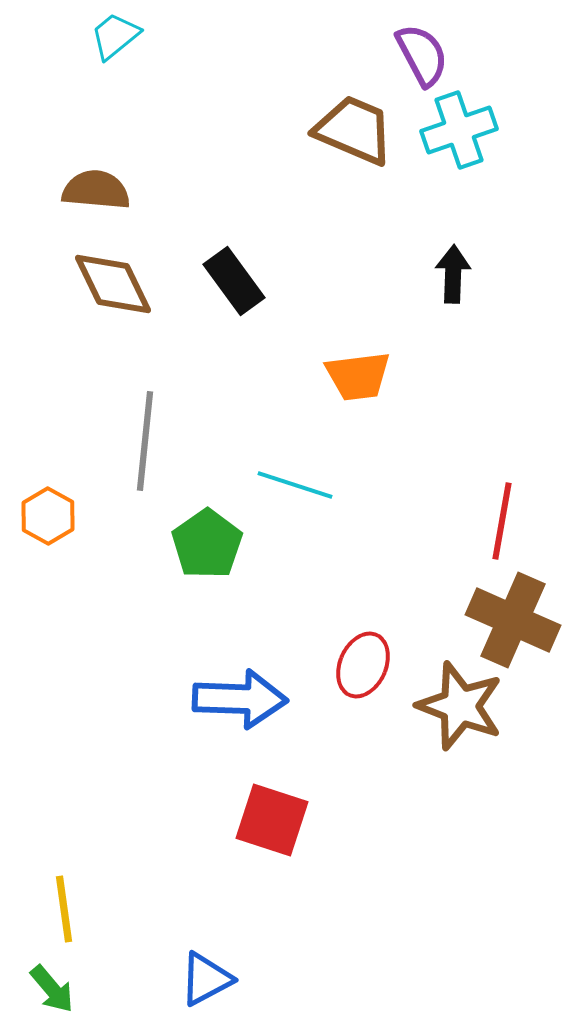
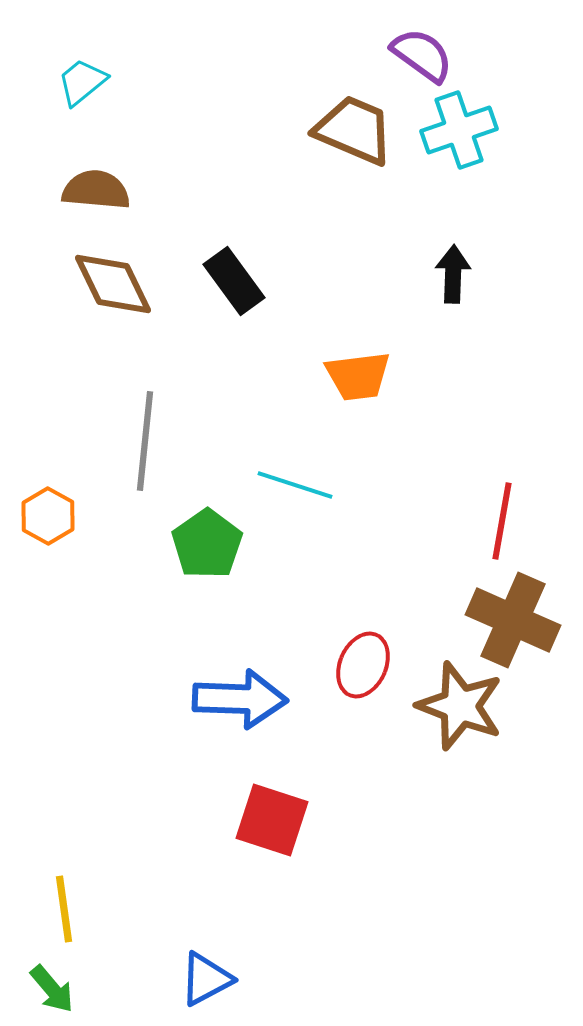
cyan trapezoid: moved 33 px left, 46 px down
purple semicircle: rotated 26 degrees counterclockwise
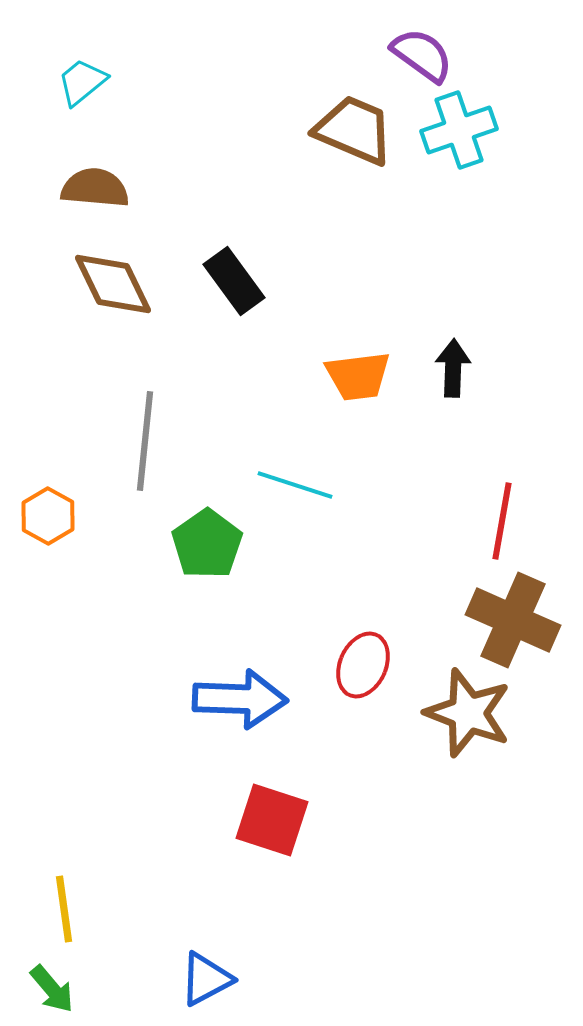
brown semicircle: moved 1 px left, 2 px up
black arrow: moved 94 px down
brown star: moved 8 px right, 7 px down
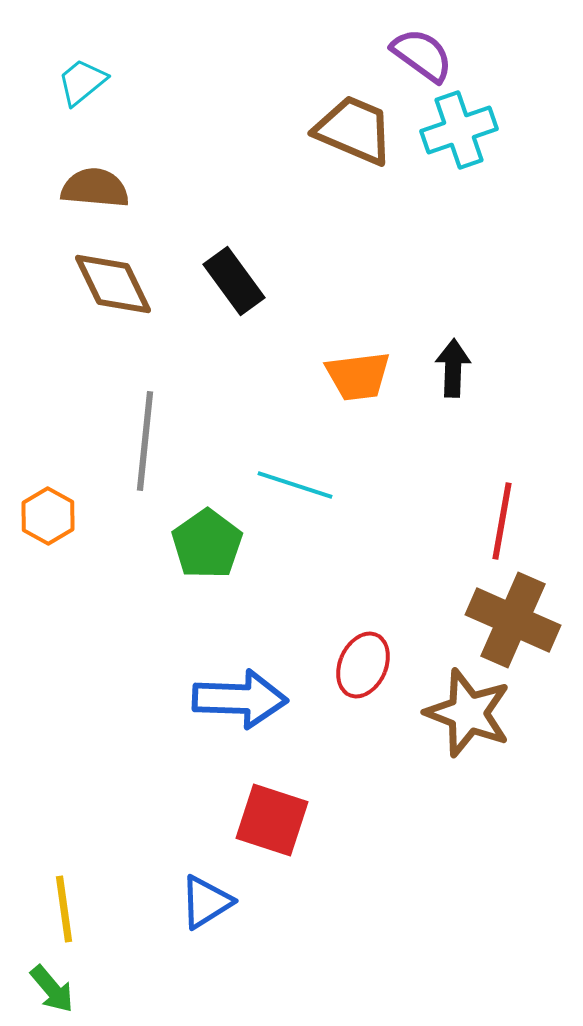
blue triangle: moved 77 px up; rotated 4 degrees counterclockwise
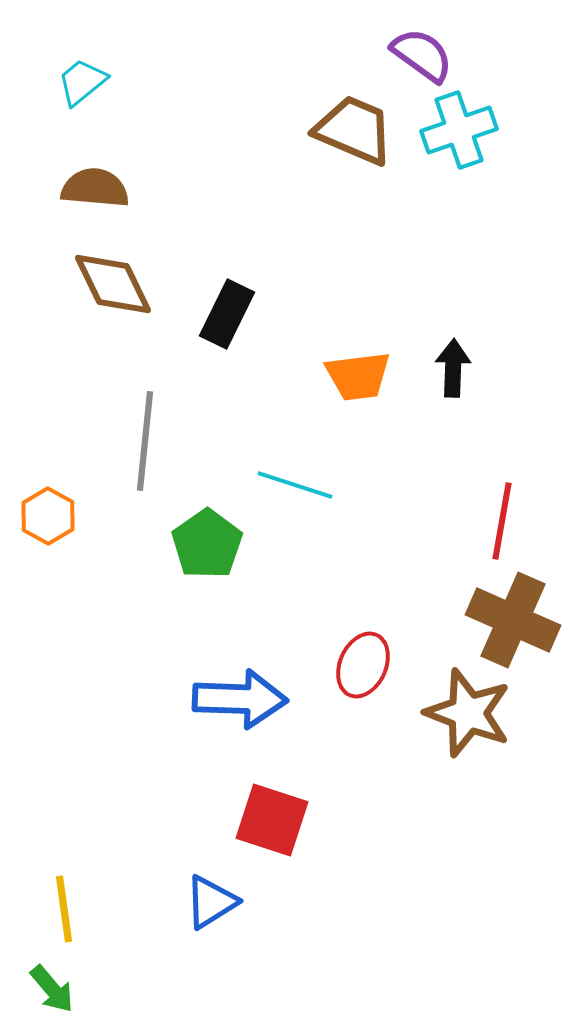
black rectangle: moved 7 px left, 33 px down; rotated 62 degrees clockwise
blue triangle: moved 5 px right
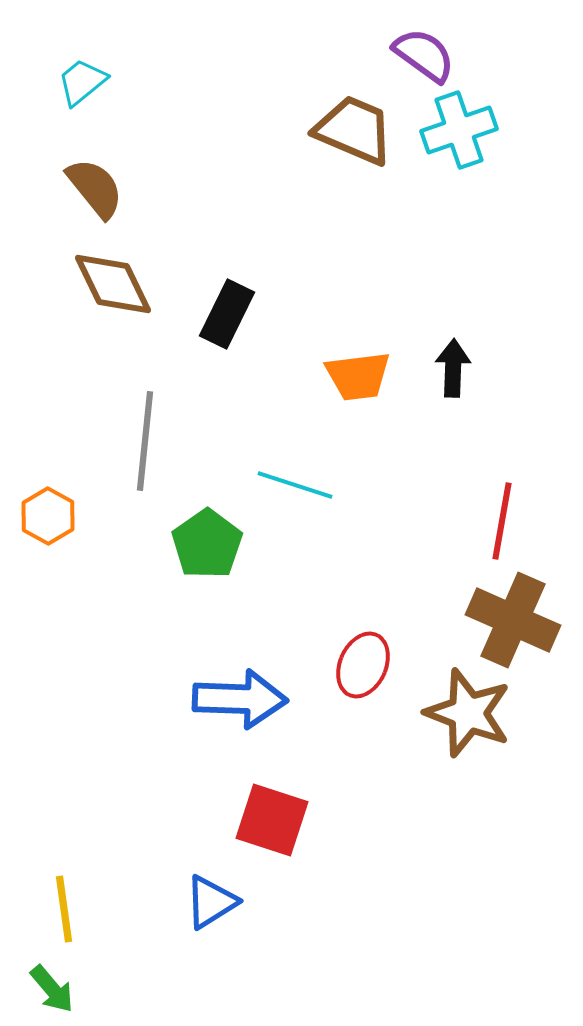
purple semicircle: moved 2 px right
brown semicircle: rotated 46 degrees clockwise
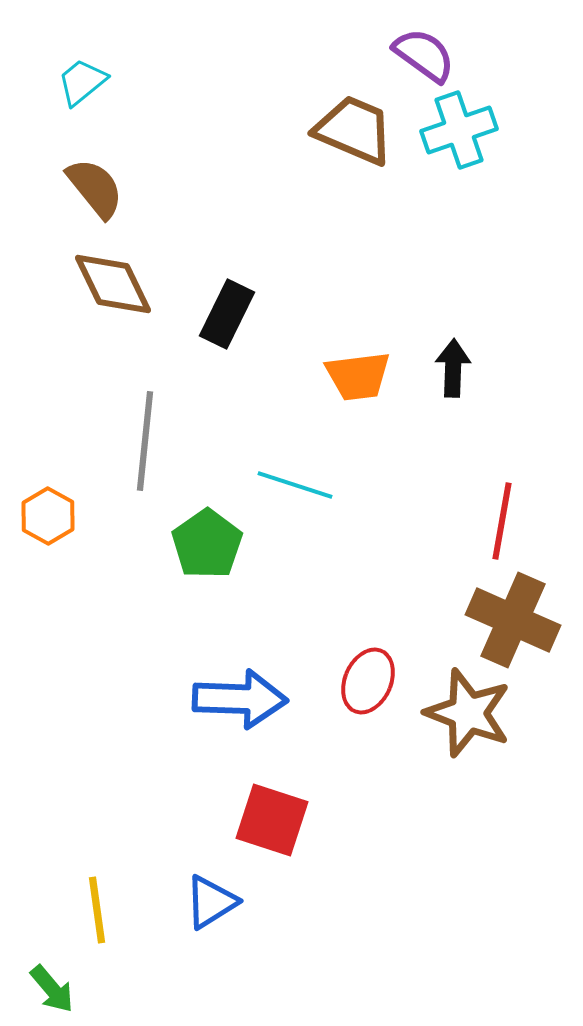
red ellipse: moved 5 px right, 16 px down
yellow line: moved 33 px right, 1 px down
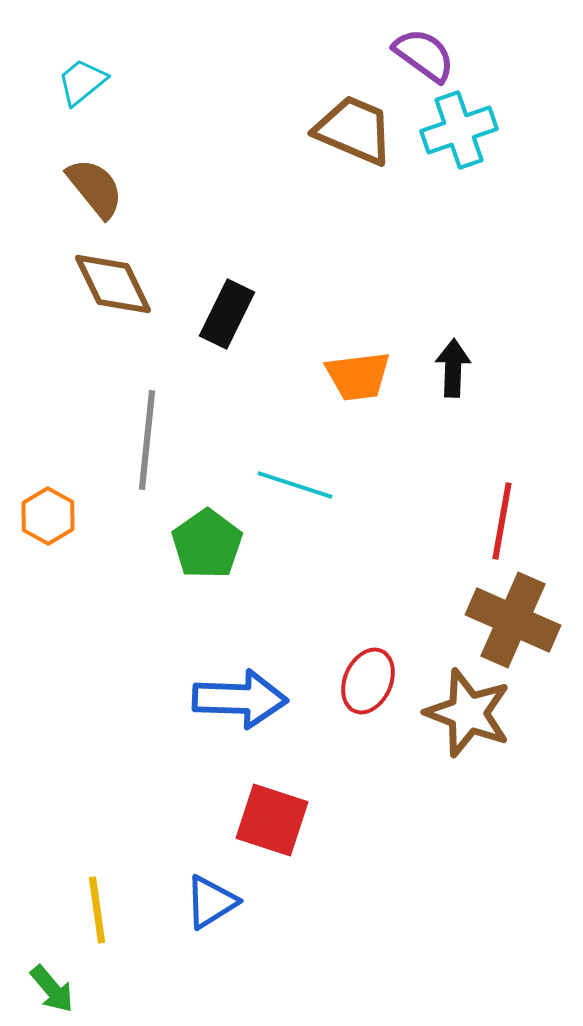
gray line: moved 2 px right, 1 px up
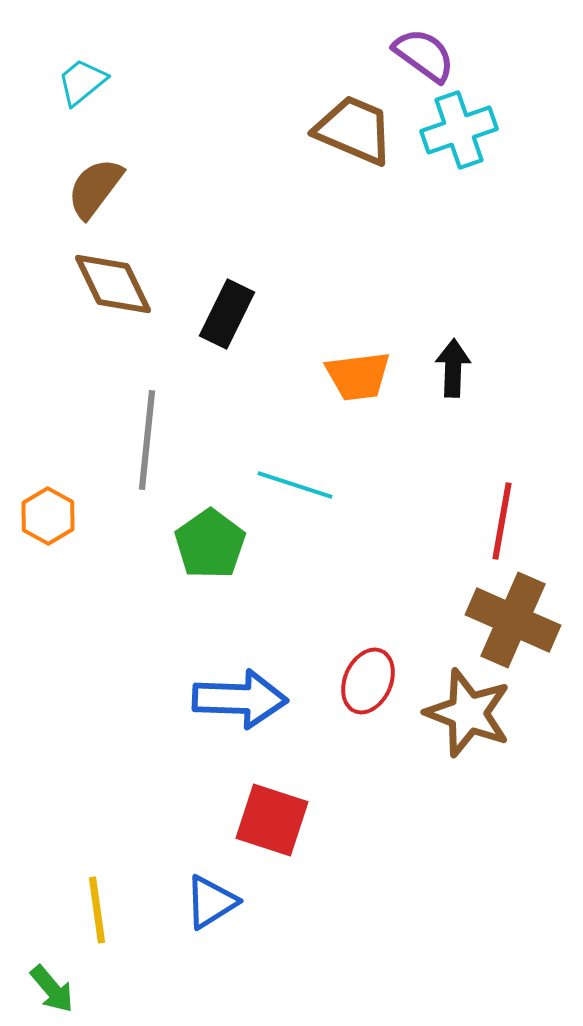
brown semicircle: rotated 104 degrees counterclockwise
green pentagon: moved 3 px right
